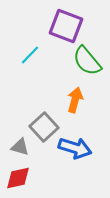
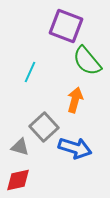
cyan line: moved 17 px down; rotated 20 degrees counterclockwise
red diamond: moved 2 px down
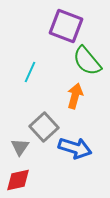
orange arrow: moved 4 px up
gray triangle: rotated 48 degrees clockwise
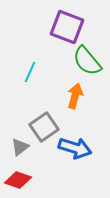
purple square: moved 1 px right, 1 px down
gray square: rotated 8 degrees clockwise
gray triangle: rotated 18 degrees clockwise
red diamond: rotated 32 degrees clockwise
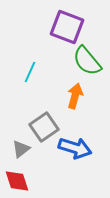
gray triangle: moved 1 px right, 2 px down
red diamond: moved 1 px left, 1 px down; rotated 52 degrees clockwise
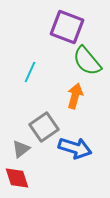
red diamond: moved 3 px up
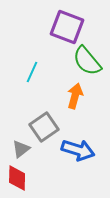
cyan line: moved 2 px right
blue arrow: moved 3 px right, 2 px down
red diamond: rotated 20 degrees clockwise
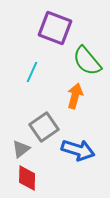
purple square: moved 12 px left, 1 px down
red diamond: moved 10 px right
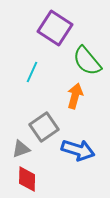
purple square: rotated 12 degrees clockwise
gray triangle: rotated 18 degrees clockwise
red diamond: moved 1 px down
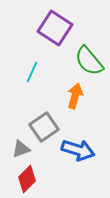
green semicircle: moved 2 px right
red diamond: rotated 44 degrees clockwise
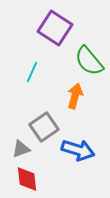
red diamond: rotated 52 degrees counterclockwise
